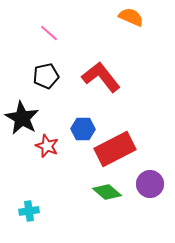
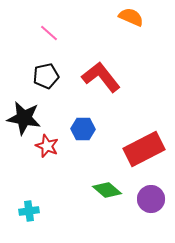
black star: moved 2 px right; rotated 20 degrees counterclockwise
red rectangle: moved 29 px right
purple circle: moved 1 px right, 15 px down
green diamond: moved 2 px up
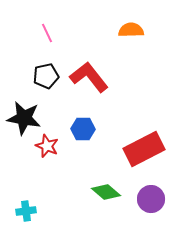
orange semicircle: moved 13 px down; rotated 25 degrees counterclockwise
pink line: moved 2 px left; rotated 24 degrees clockwise
red L-shape: moved 12 px left
green diamond: moved 1 px left, 2 px down
cyan cross: moved 3 px left
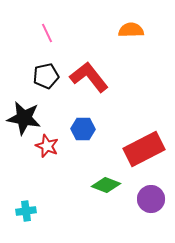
green diamond: moved 7 px up; rotated 20 degrees counterclockwise
